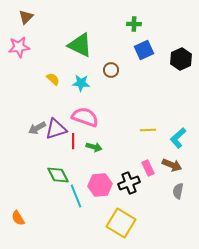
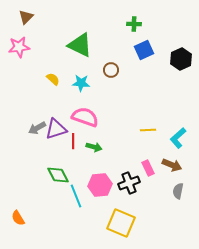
yellow square: rotated 8 degrees counterclockwise
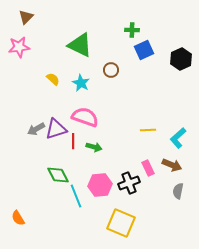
green cross: moved 2 px left, 6 px down
cyan star: rotated 24 degrees clockwise
gray arrow: moved 1 px left, 1 px down
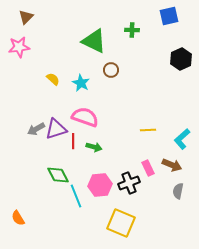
green triangle: moved 14 px right, 4 px up
blue square: moved 25 px right, 34 px up; rotated 12 degrees clockwise
cyan L-shape: moved 4 px right, 1 px down
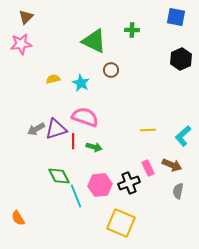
blue square: moved 7 px right, 1 px down; rotated 24 degrees clockwise
pink star: moved 2 px right, 3 px up
yellow semicircle: rotated 56 degrees counterclockwise
cyan L-shape: moved 1 px right, 3 px up
green diamond: moved 1 px right, 1 px down
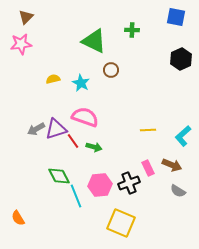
red line: rotated 35 degrees counterclockwise
gray semicircle: rotated 70 degrees counterclockwise
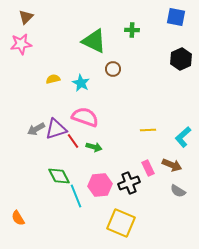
brown circle: moved 2 px right, 1 px up
cyan L-shape: moved 1 px down
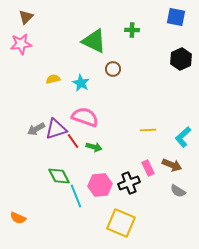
orange semicircle: rotated 35 degrees counterclockwise
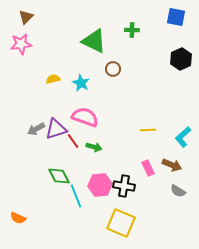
black cross: moved 5 px left, 3 px down; rotated 30 degrees clockwise
